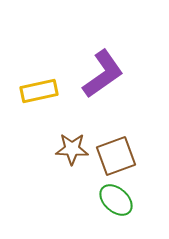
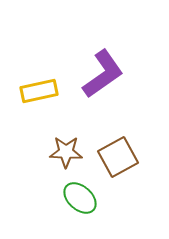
brown star: moved 6 px left, 3 px down
brown square: moved 2 px right, 1 px down; rotated 9 degrees counterclockwise
green ellipse: moved 36 px left, 2 px up
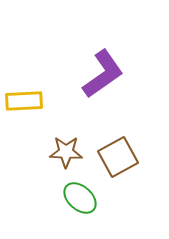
yellow rectangle: moved 15 px left, 10 px down; rotated 9 degrees clockwise
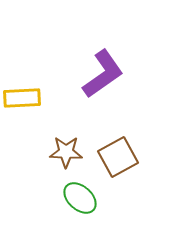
yellow rectangle: moved 2 px left, 3 px up
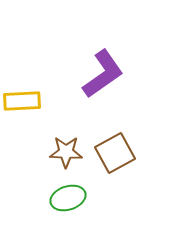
yellow rectangle: moved 3 px down
brown square: moved 3 px left, 4 px up
green ellipse: moved 12 px left; rotated 60 degrees counterclockwise
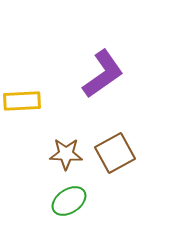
brown star: moved 2 px down
green ellipse: moved 1 px right, 3 px down; rotated 16 degrees counterclockwise
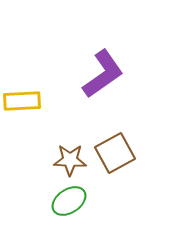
brown star: moved 4 px right, 6 px down
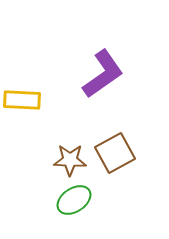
yellow rectangle: moved 1 px up; rotated 6 degrees clockwise
green ellipse: moved 5 px right, 1 px up
